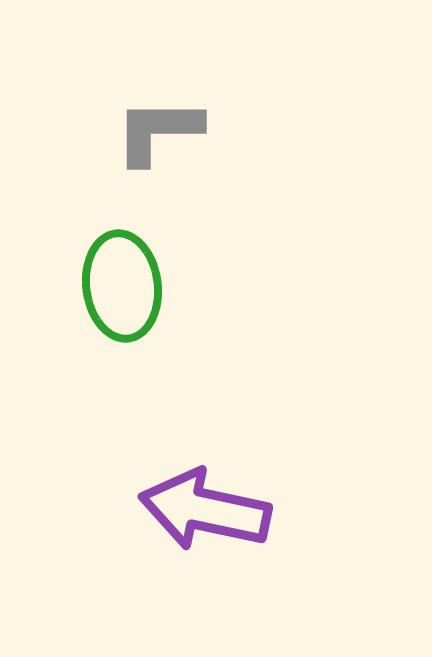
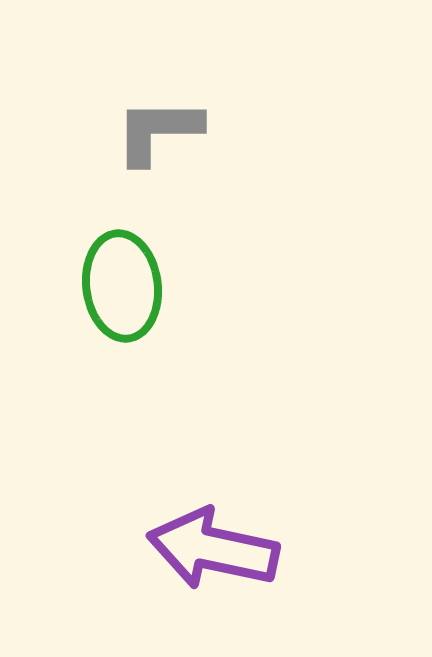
purple arrow: moved 8 px right, 39 px down
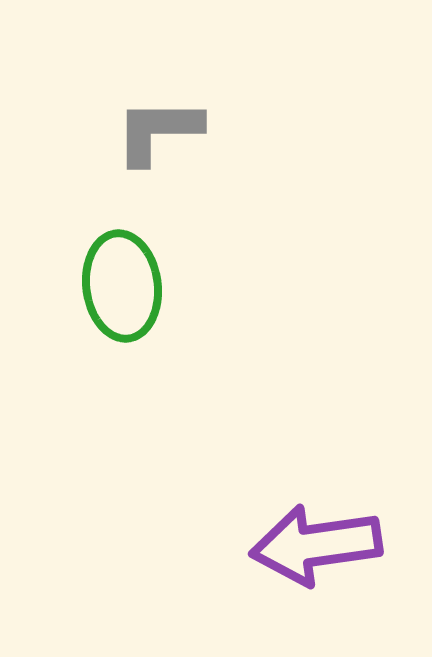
purple arrow: moved 103 px right, 4 px up; rotated 20 degrees counterclockwise
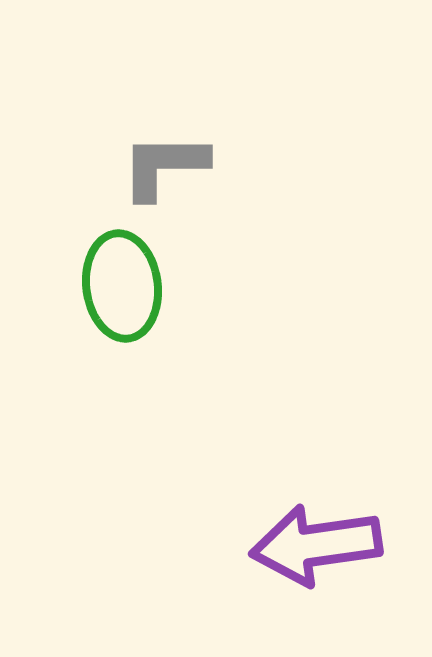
gray L-shape: moved 6 px right, 35 px down
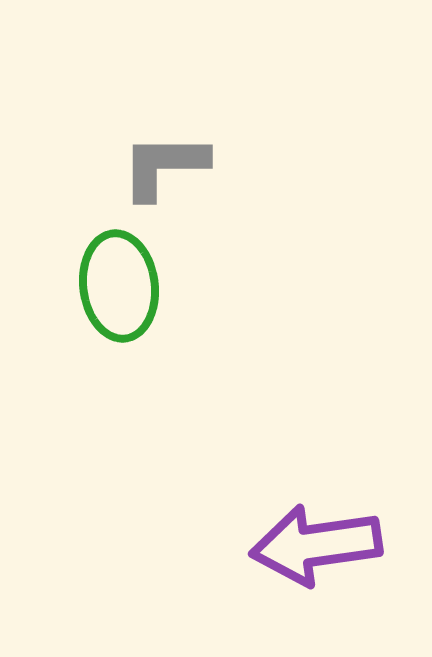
green ellipse: moved 3 px left
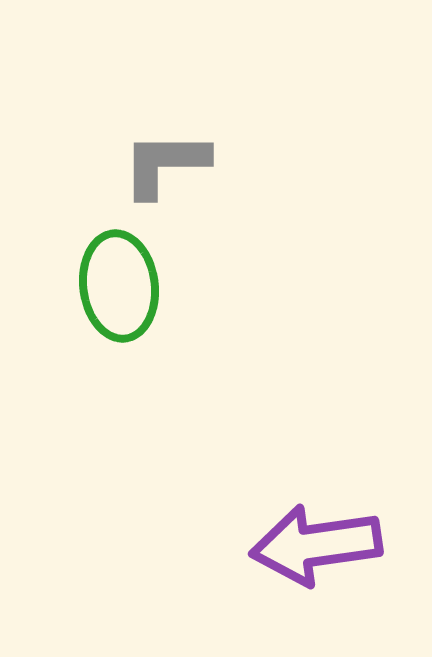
gray L-shape: moved 1 px right, 2 px up
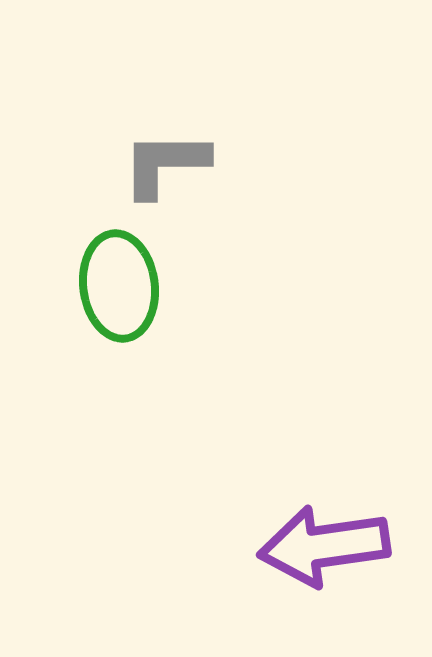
purple arrow: moved 8 px right, 1 px down
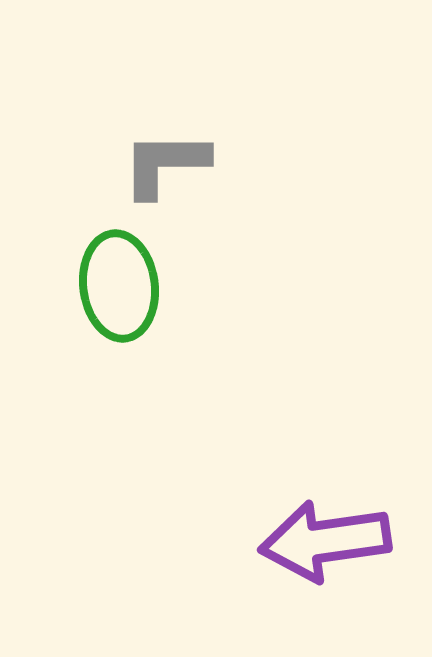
purple arrow: moved 1 px right, 5 px up
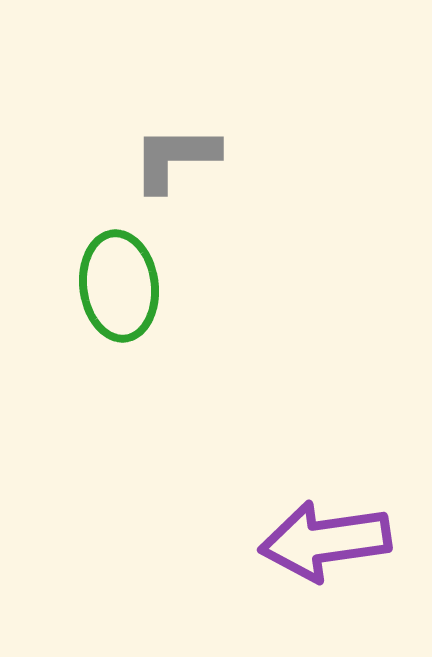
gray L-shape: moved 10 px right, 6 px up
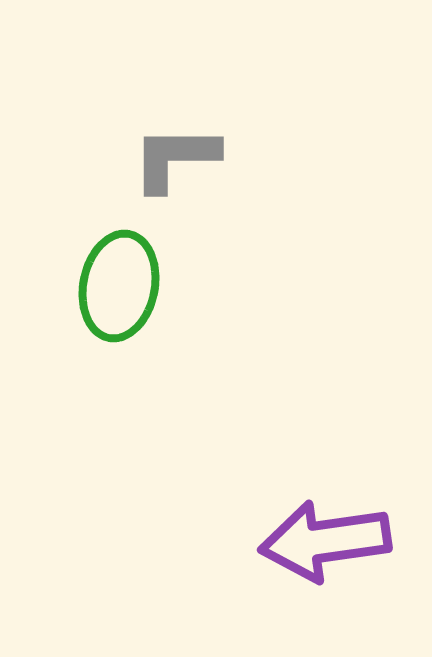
green ellipse: rotated 18 degrees clockwise
